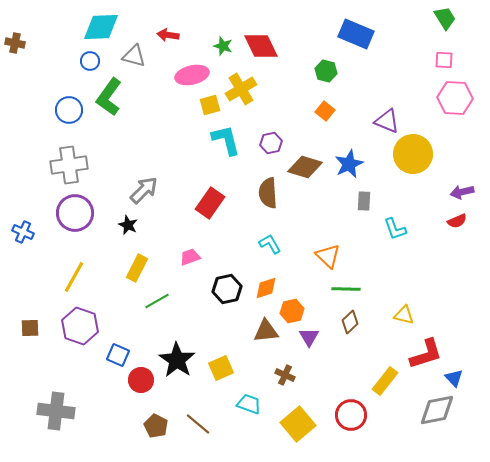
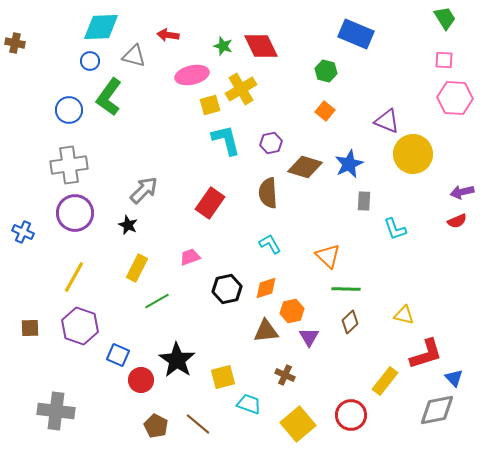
yellow square at (221, 368): moved 2 px right, 9 px down; rotated 10 degrees clockwise
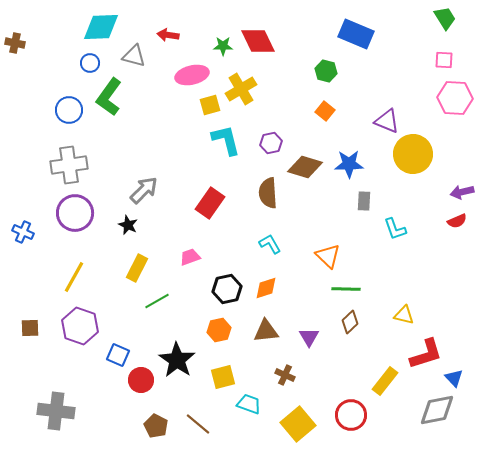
green star at (223, 46): rotated 18 degrees counterclockwise
red diamond at (261, 46): moved 3 px left, 5 px up
blue circle at (90, 61): moved 2 px down
blue star at (349, 164): rotated 24 degrees clockwise
orange hexagon at (292, 311): moved 73 px left, 19 px down
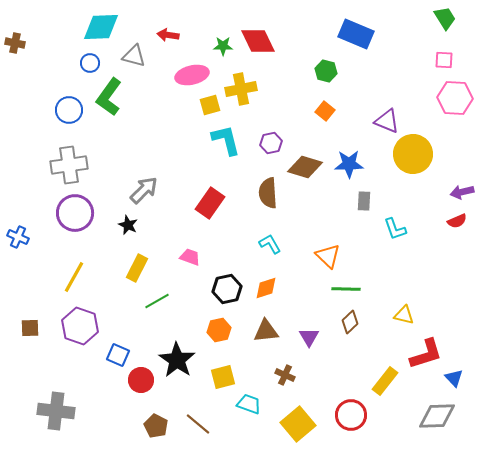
yellow cross at (241, 89): rotated 20 degrees clockwise
blue cross at (23, 232): moved 5 px left, 5 px down
pink trapezoid at (190, 257): rotated 40 degrees clockwise
gray diamond at (437, 410): moved 6 px down; rotated 9 degrees clockwise
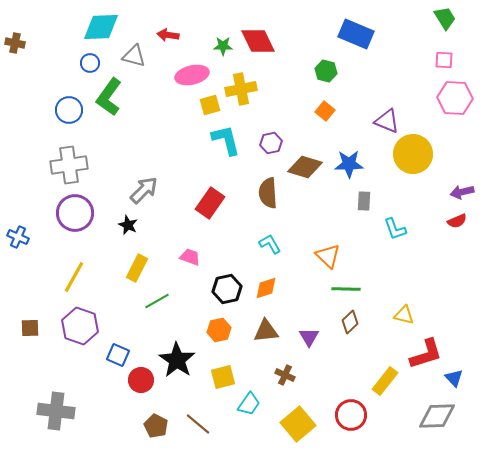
cyan trapezoid at (249, 404): rotated 105 degrees clockwise
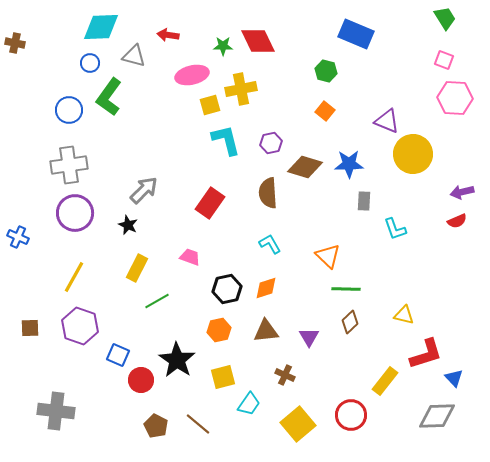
pink square at (444, 60): rotated 18 degrees clockwise
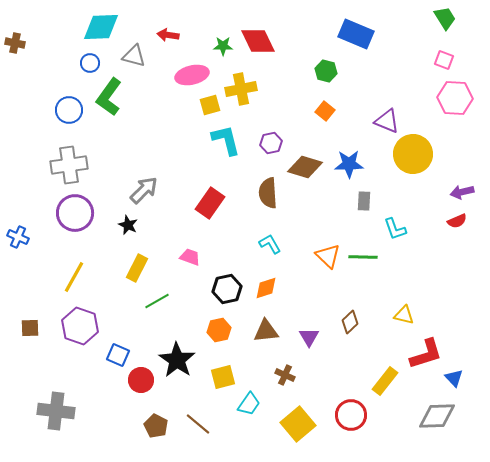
green line at (346, 289): moved 17 px right, 32 px up
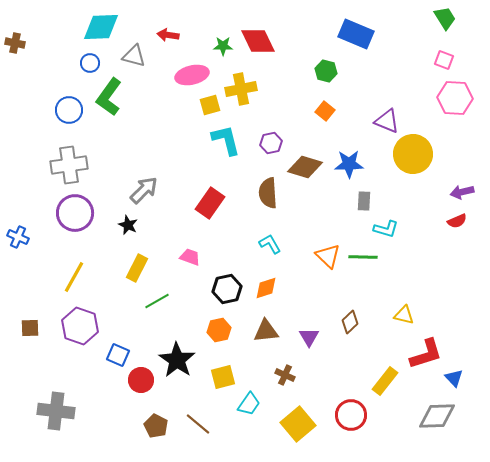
cyan L-shape at (395, 229): moved 9 px left; rotated 55 degrees counterclockwise
